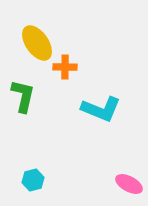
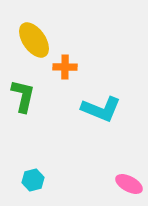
yellow ellipse: moved 3 px left, 3 px up
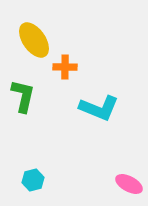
cyan L-shape: moved 2 px left, 1 px up
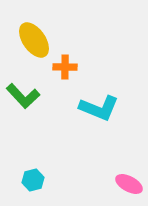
green L-shape: rotated 124 degrees clockwise
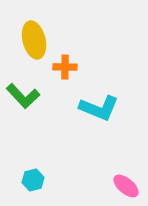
yellow ellipse: rotated 21 degrees clockwise
pink ellipse: moved 3 px left, 2 px down; rotated 12 degrees clockwise
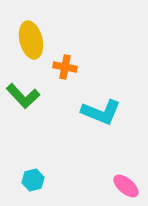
yellow ellipse: moved 3 px left
orange cross: rotated 10 degrees clockwise
cyan L-shape: moved 2 px right, 4 px down
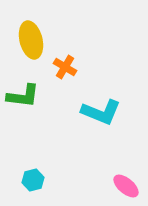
orange cross: rotated 20 degrees clockwise
green L-shape: rotated 40 degrees counterclockwise
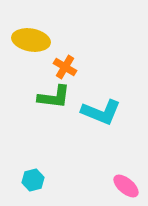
yellow ellipse: rotated 66 degrees counterclockwise
green L-shape: moved 31 px right, 1 px down
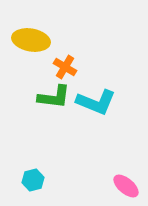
cyan L-shape: moved 5 px left, 10 px up
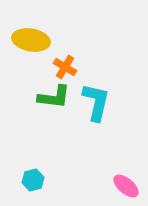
cyan L-shape: rotated 99 degrees counterclockwise
